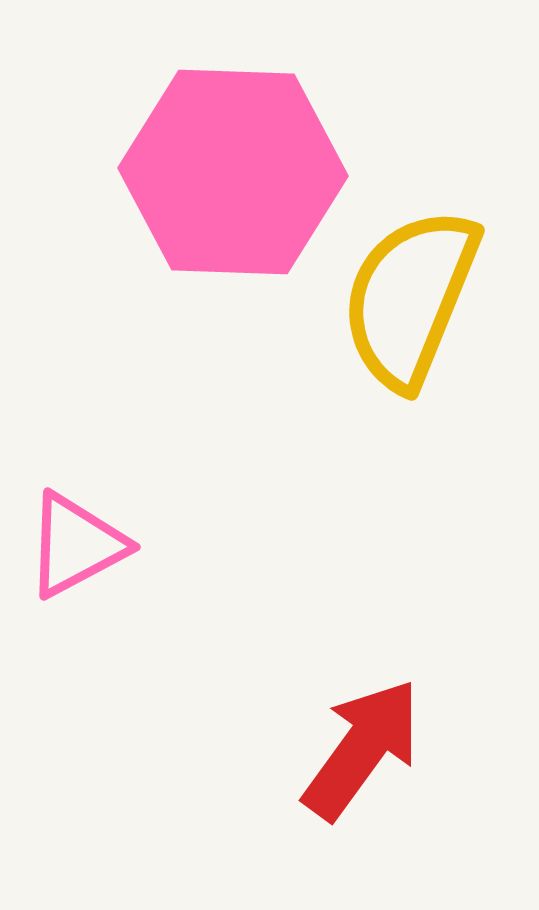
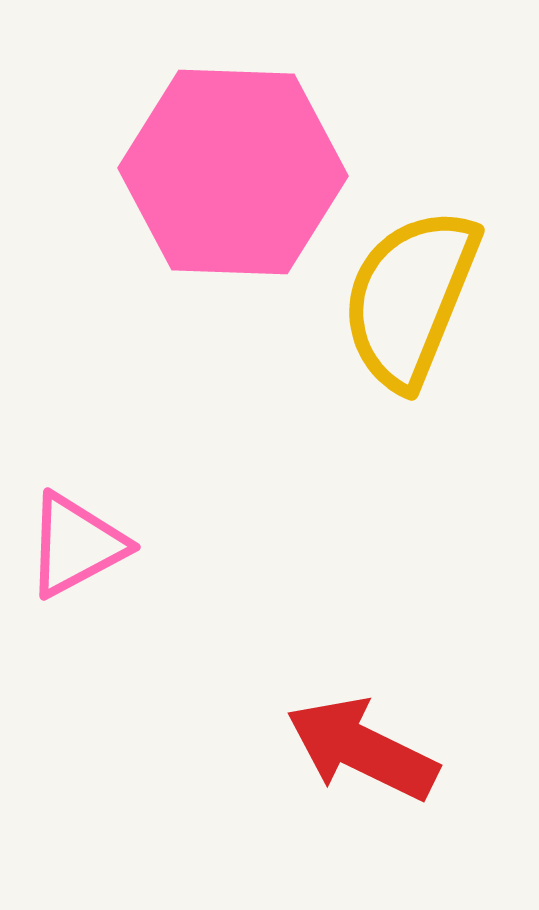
red arrow: rotated 100 degrees counterclockwise
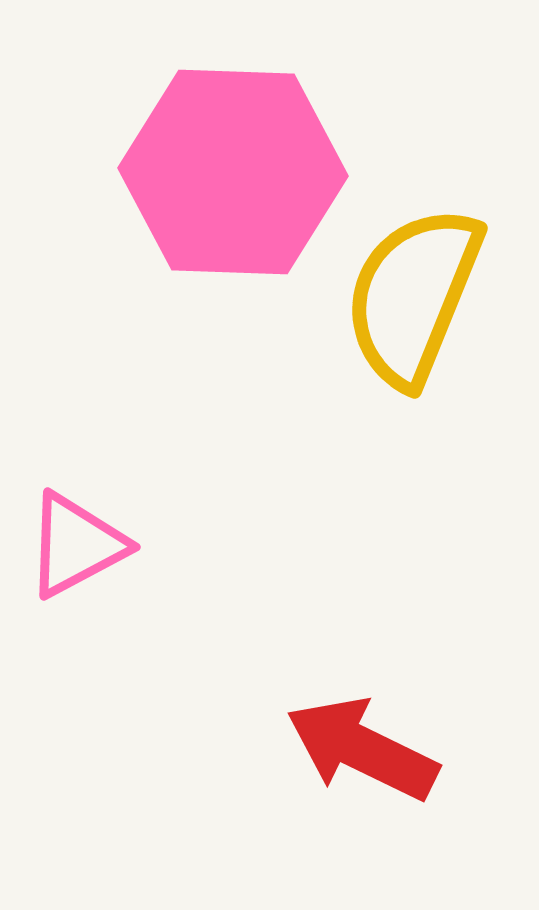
yellow semicircle: moved 3 px right, 2 px up
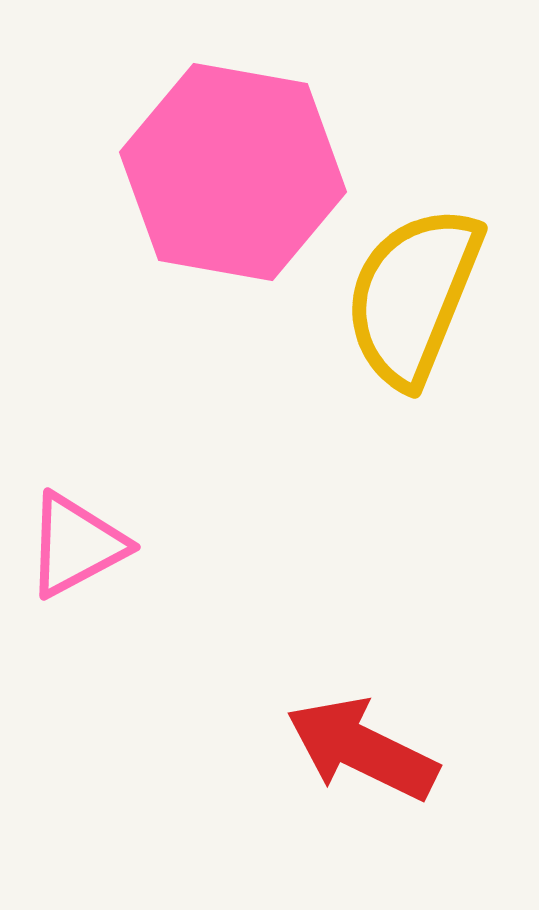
pink hexagon: rotated 8 degrees clockwise
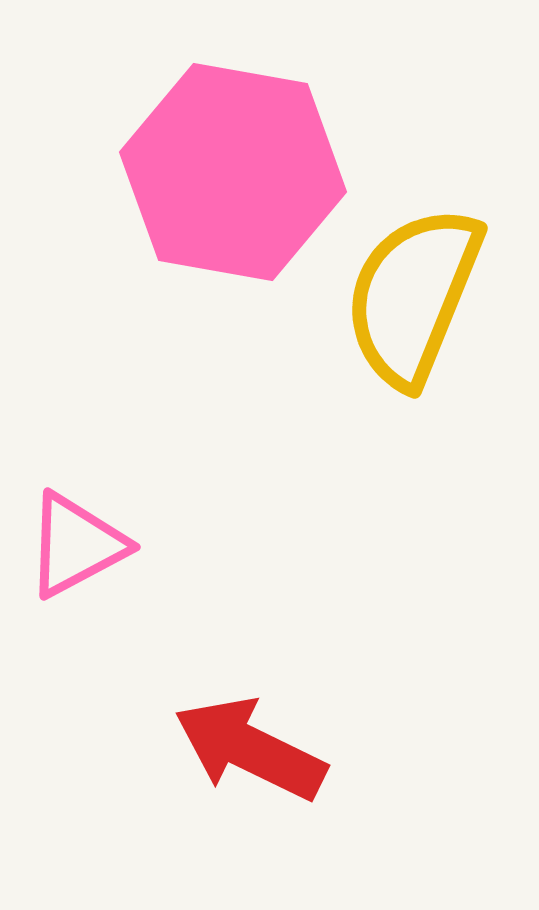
red arrow: moved 112 px left
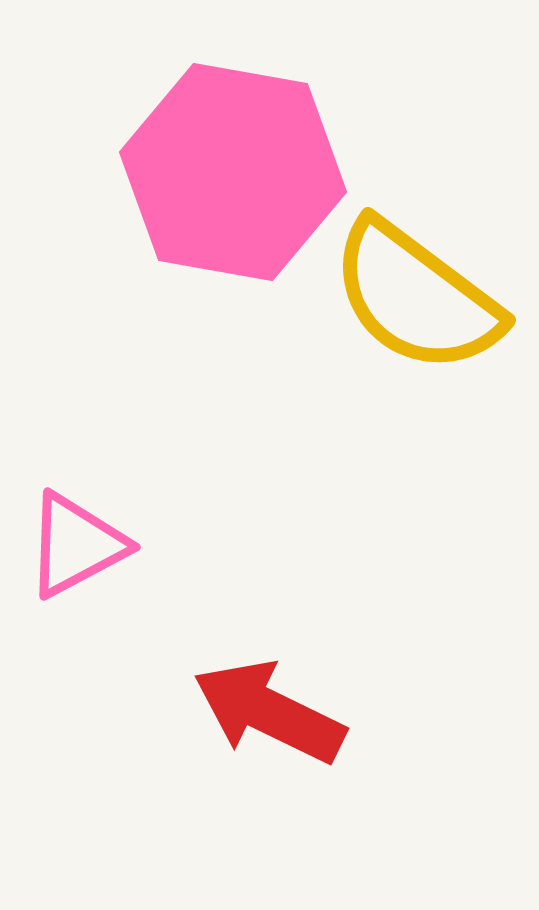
yellow semicircle: moved 3 px right, 1 px down; rotated 75 degrees counterclockwise
red arrow: moved 19 px right, 37 px up
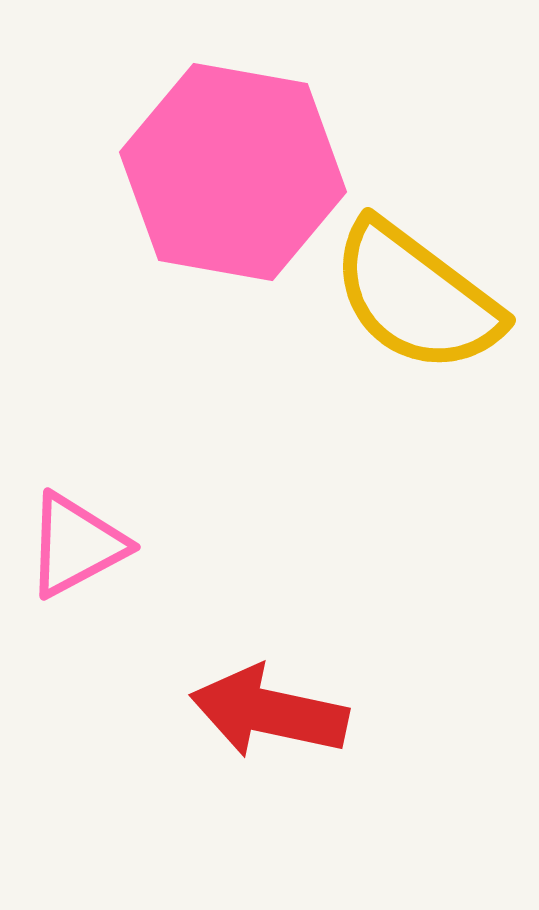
red arrow: rotated 14 degrees counterclockwise
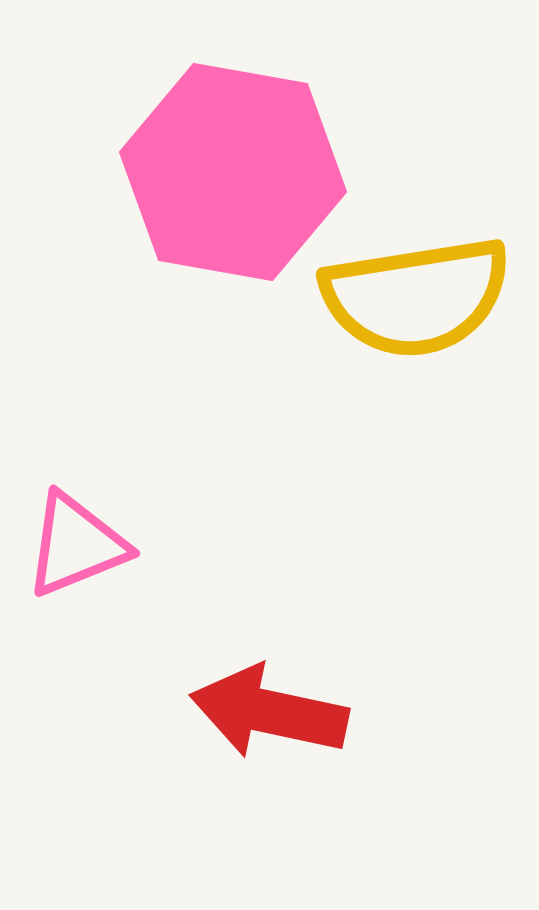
yellow semicircle: rotated 46 degrees counterclockwise
pink triangle: rotated 6 degrees clockwise
